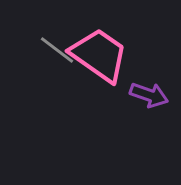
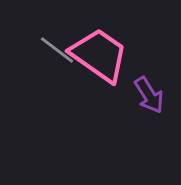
purple arrow: rotated 39 degrees clockwise
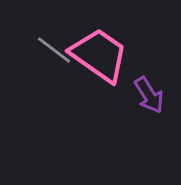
gray line: moved 3 px left
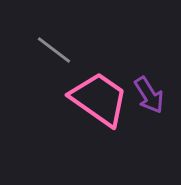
pink trapezoid: moved 44 px down
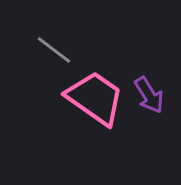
pink trapezoid: moved 4 px left, 1 px up
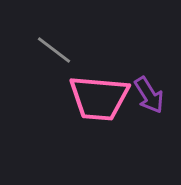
pink trapezoid: moved 4 px right; rotated 150 degrees clockwise
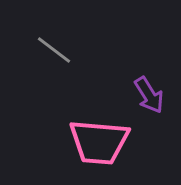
pink trapezoid: moved 44 px down
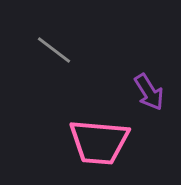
purple arrow: moved 3 px up
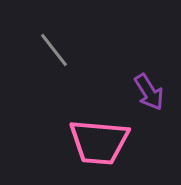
gray line: rotated 15 degrees clockwise
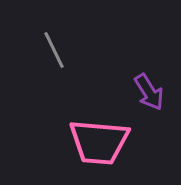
gray line: rotated 12 degrees clockwise
